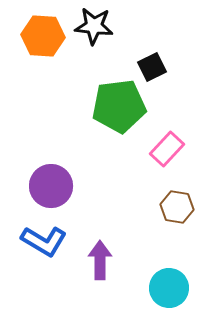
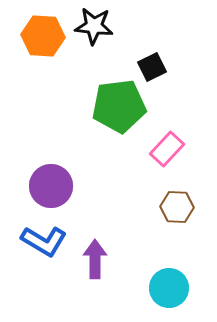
brown hexagon: rotated 8 degrees counterclockwise
purple arrow: moved 5 px left, 1 px up
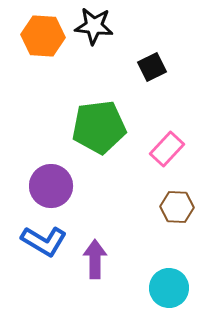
green pentagon: moved 20 px left, 21 px down
